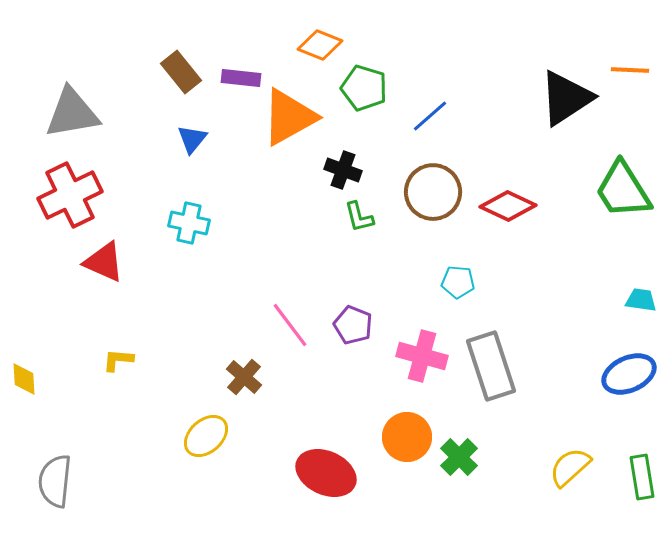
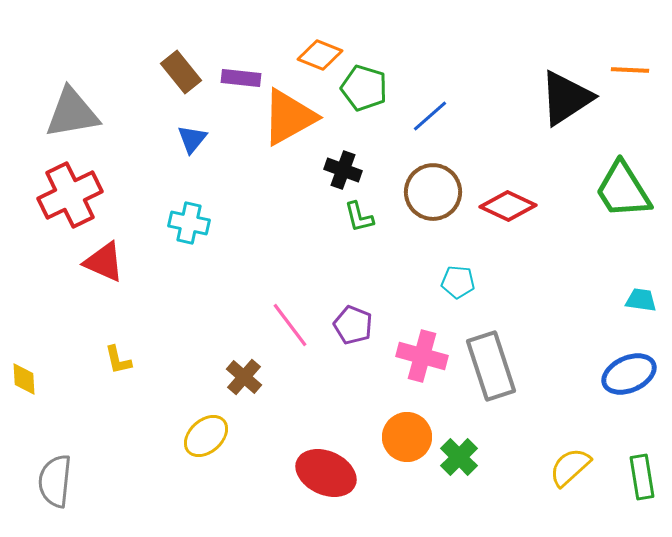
orange diamond: moved 10 px down
yellow L-shape: rotated 108 degrees counterclockwise
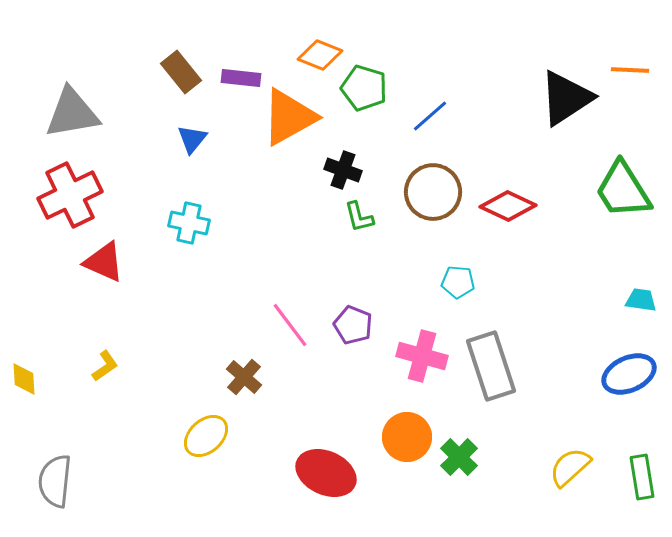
yellow L-shape: moved 13 px left, 6 px down; rotated 112 degrees counterclockwise
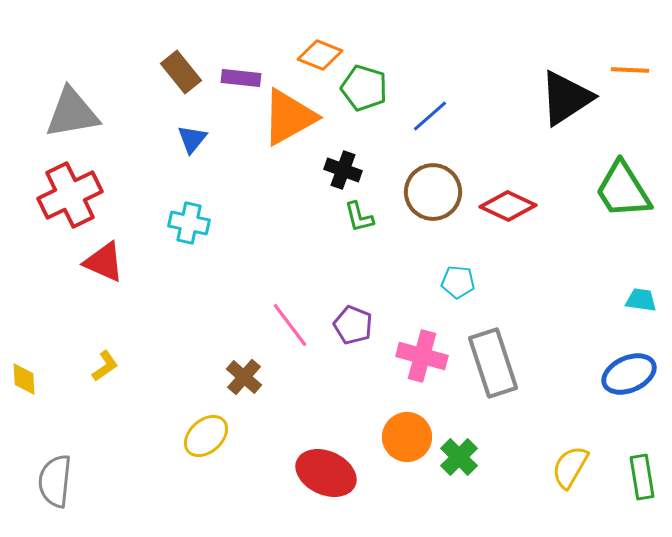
gray rectangle: moved 2 px right, 3 px up
yellow semicircle: rotated 18 degrees counterclockwise
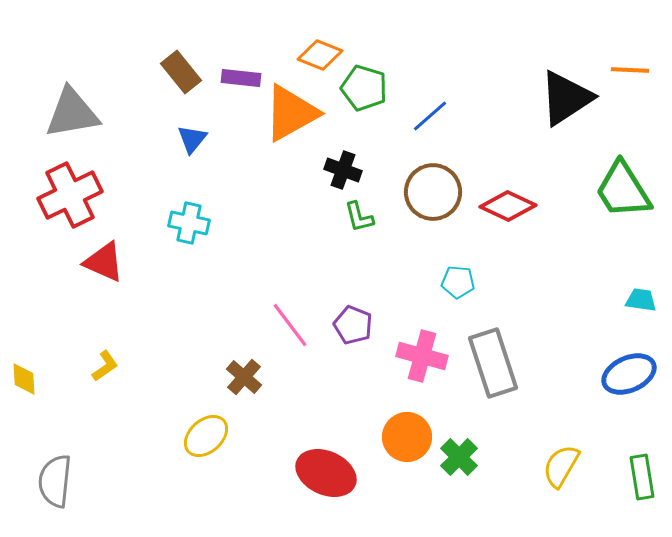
orange triangle: moved 2 px right, 4 px up
yellow semicircle: moved 9 px left, 1 px up
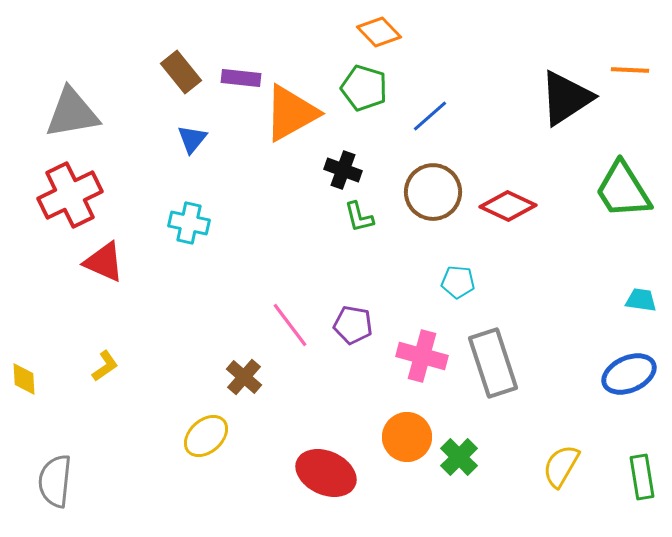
orange diamond: moved 59 px right, 23 px up; rotated 24 degrees clockwise
purple pentagon: rotated 12 degrees counterclockwise
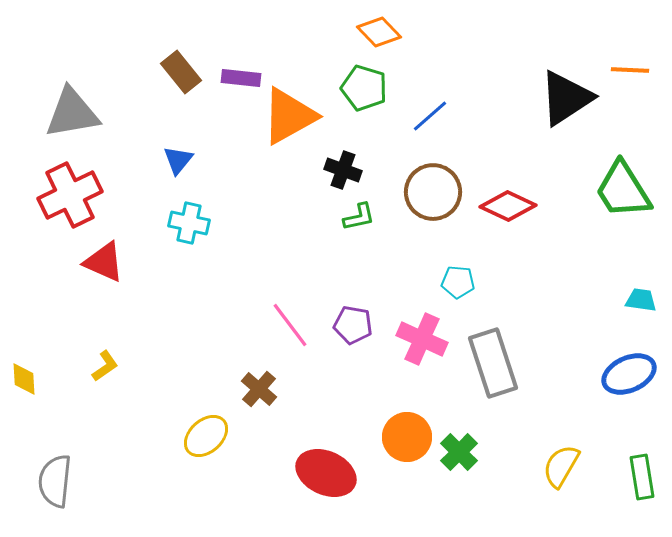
orange triangle: moved 2 px left, 3 px down
blue triangle: moved 14 px left, 21 px down
green L-shape: rotated 88 degrees counterclockwise
pink cross: moved 17 px up; rotated 9 degrees clockwise
brown cross: moved 15 px right, 12 px down
green cross: moved 5 px up
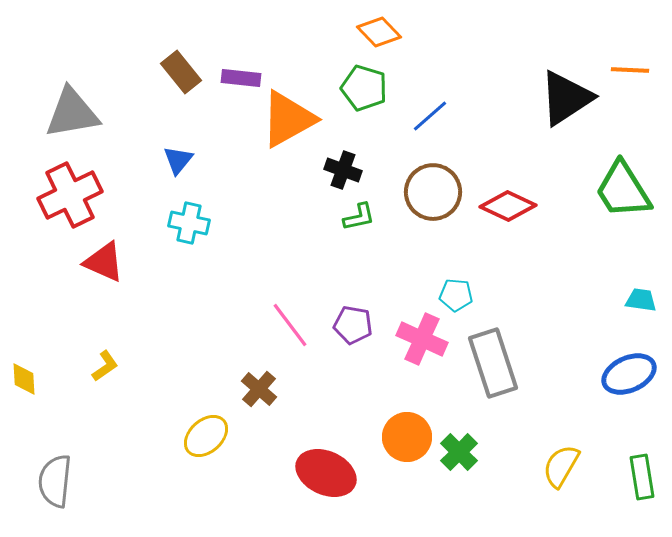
orange triangle: moved 1 px left, 3 px down
cyan pentagon: moved 2 px left, 13 px down
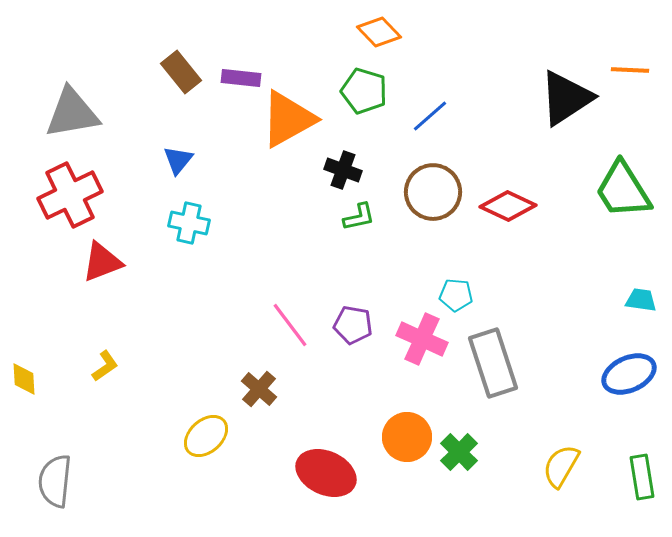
green pentagon: moved 3 px down
red triangle: moved 2 px left; rotated 45 degrees counterclockwise
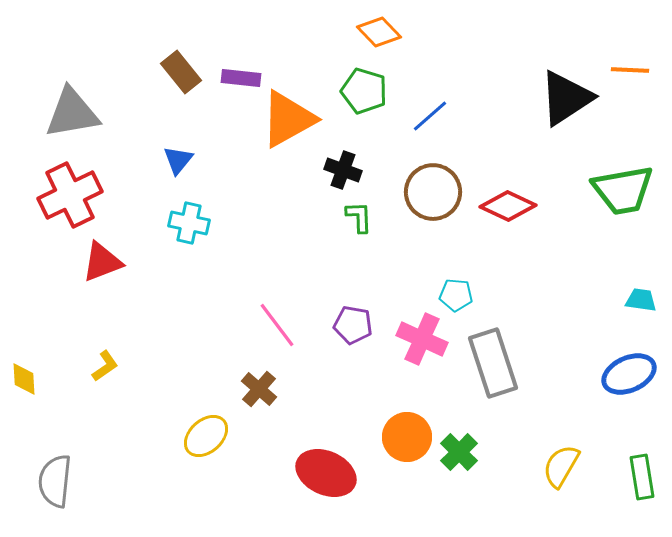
green trapezoid: rotated 68 degrees counterclockwise
green L-shape: rotated 80 degrees counterclockwise
pink line: moved 13 px left
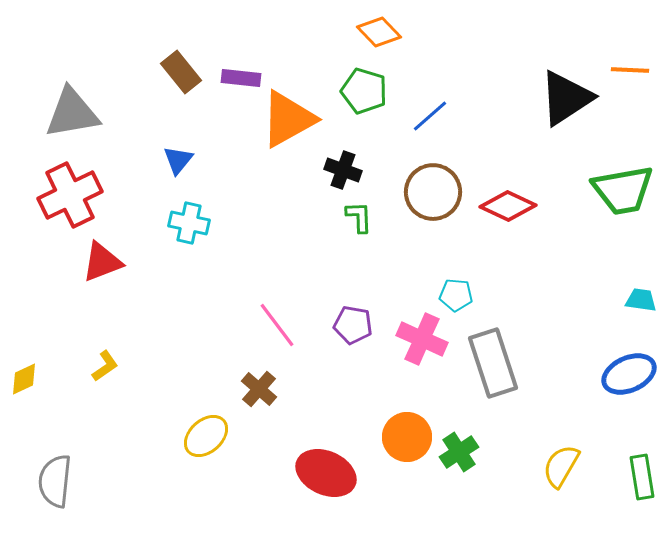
yellow diamond: rotated 68 degrees clockwise
green cross: rotated 12 degrees clockwise
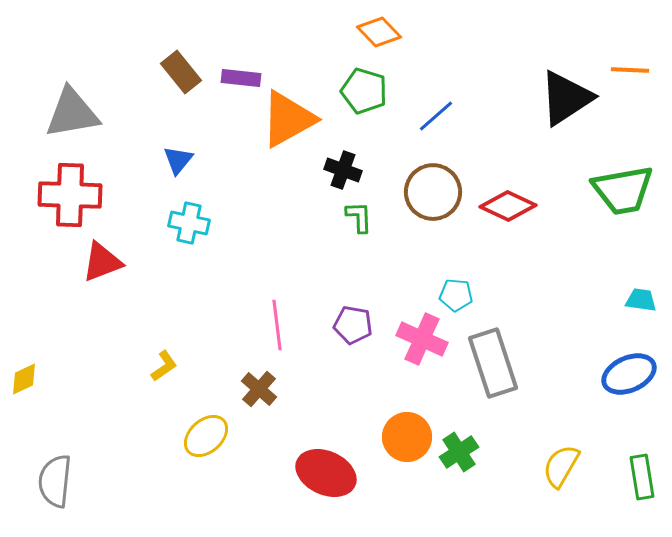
blue line: moved 6 px right
red cross: rotated 28 degrees clockwise
pink line: rotated 30 degrees clockwise
yellow L-shape: moved 59 px right
